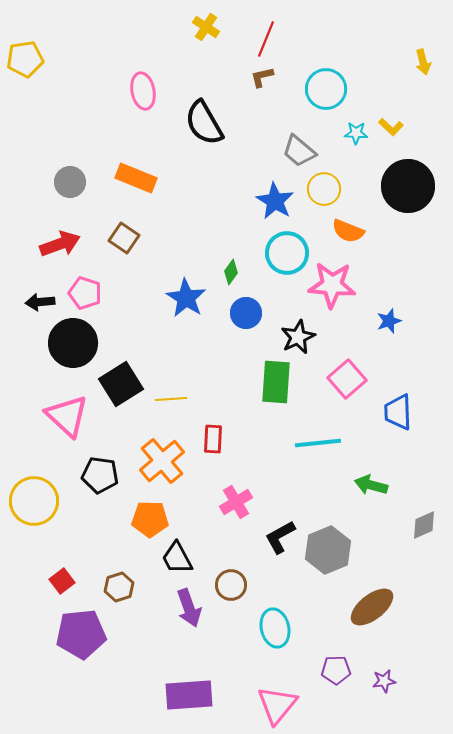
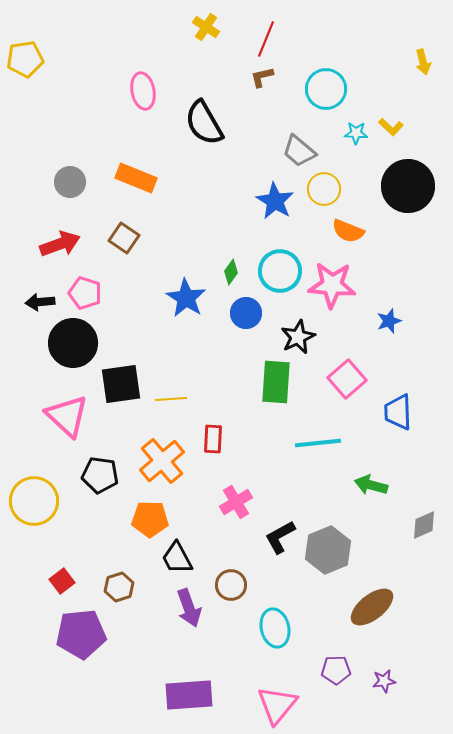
cyan circle at (287, 253): moved 7 px left, 18 px down
black square at (121, 384): rotated 24 degrees clockwise
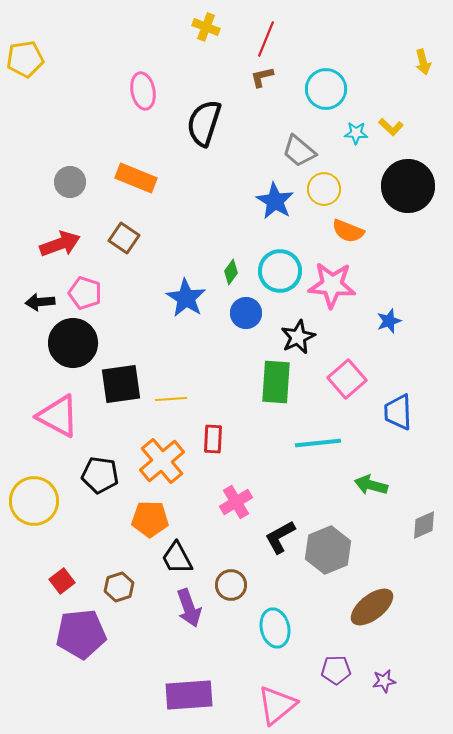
yellow cross at (206, 27): rotated 12 degrees counterclockwise
black semicircle at (204, 123): rotated 48 degrees clockwise
pink triangle at (67, 416): moved 9 px left; rotated 15 degrees counterclockwise
pink triangle at (277, 705): rotated 12 degrees clockwise
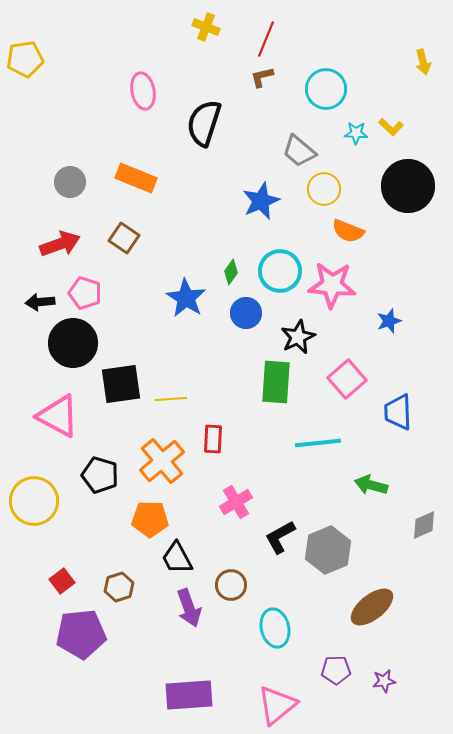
blue star at (275, 201): moved 14 px left; rotated 18 degrees clockwise
black pentagon at (100, 475): rotated 9 degrees clockwise
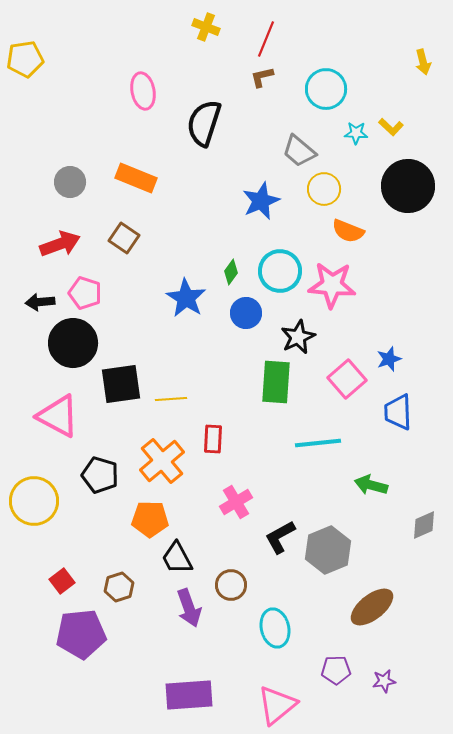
blue star at (389, 321): moved 38 px down
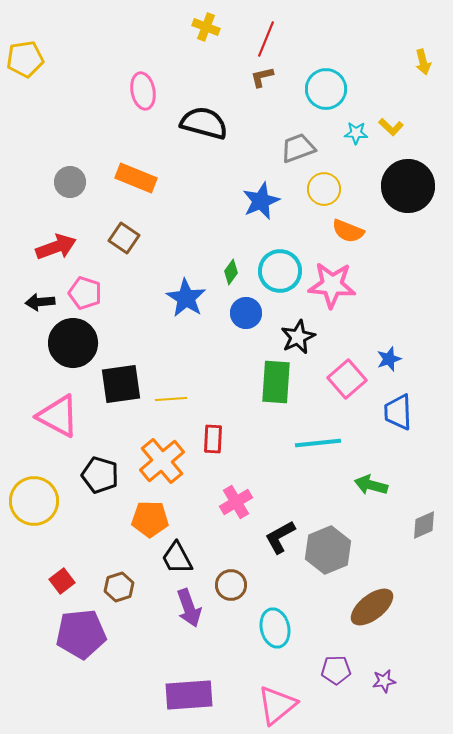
black semicircle at (204, 123): rotated 87 degrees clockwise
gray trapezoid at (299, 151): moved 1 px left, 3 px up; rotated 120 degrees clockwise
red arrow at (60, 244): moved 4 px left, 3 px down
